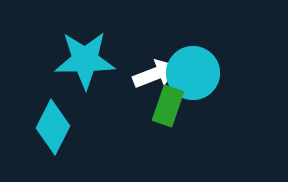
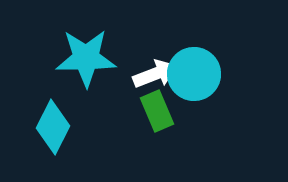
cyan star: moved 1 px right, 2 px up
cyan circle: moved 1 px right, 1 px down
green rectangle: moved 11 px left, 5 px down; rotated 42 degrees counterclockwise
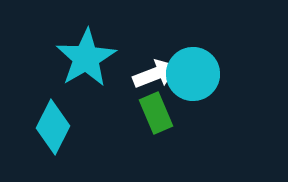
cyan star: rotated 30 degrees counterclockwise
cyan circle: moved 1 px left
green rectangle: moved 1 px left, 2 px down
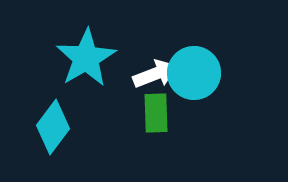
cyan circle: moved 1 px right, 1 px up
green rectangle: rotated 21 degrees clockwise
cyan diamond: rotated 10 degrees clockwise
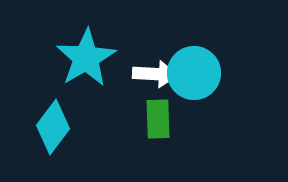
white arrow: rotated 24 degrees clockwise
green rectangle: moved 2 px right, 6 px down
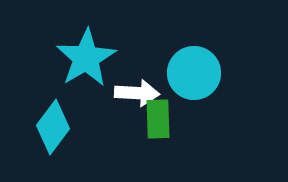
white arrow: moved 18 px left, 19 px down
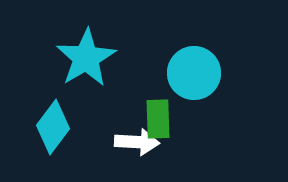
white arrow: moved 49 px down
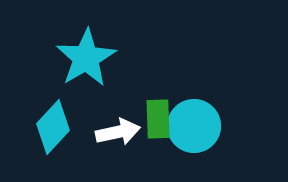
cyan circle: moved 53 px down
cyan diamond: rotated 6 degrees clockwise
white arrow: moved 19 px left, 10 px up; rotated 15 degrees counterclockwise
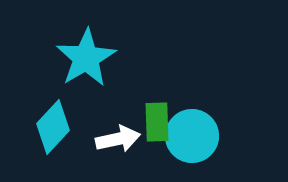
green rectangle: moved 1 px left, 3 px down
cyan circle: moved 2 px left, 10 px down
white arrow: moved 7 px down
